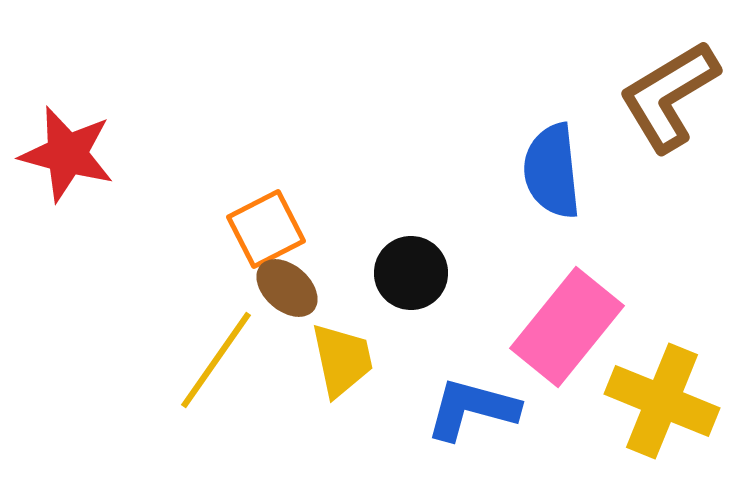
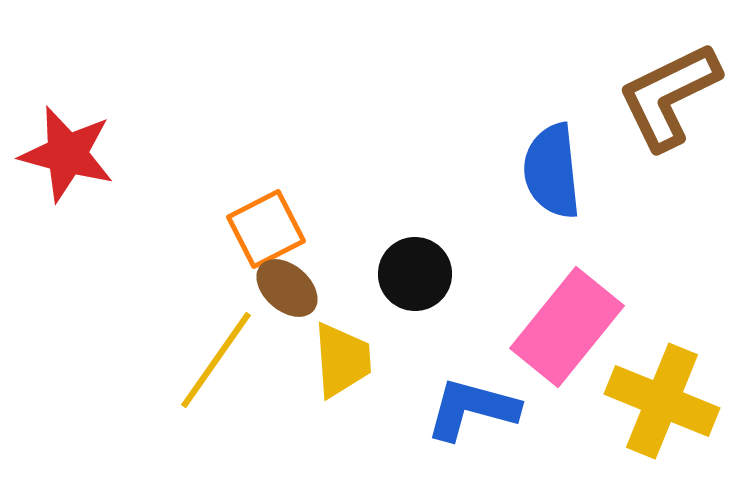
brown L-shape: rotated 5 degrees clockwise
black circle: moved 4 px right, 1 px down
yellow trapezoid: rotated 8 degrees clockwise
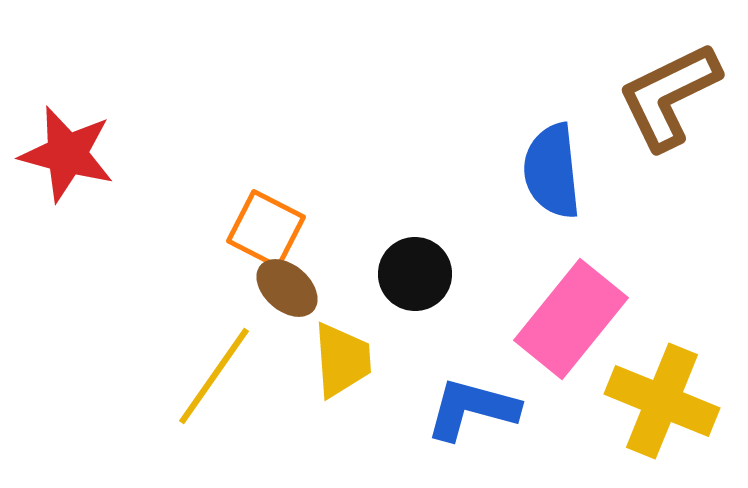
orange square: rotated 36 degrees counterclockwise
pink rectangle: moved 4 px right, 8 px up
yellow line: moved 2 px left, 16 px down
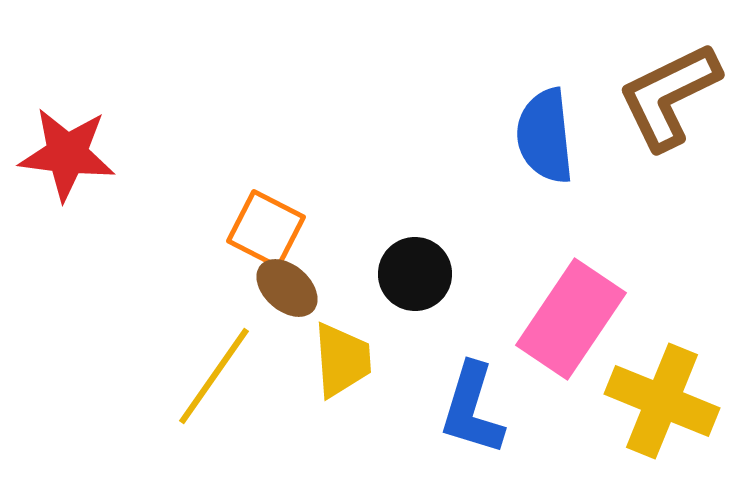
red star: rotated 8 degrees counterclockwise
blue semicircle: moved 7 px left, 35 px up
pink rectangle: rotated 5 degrees counterclockwise
blue L-shape: rotated 88 degrees counterclockwise
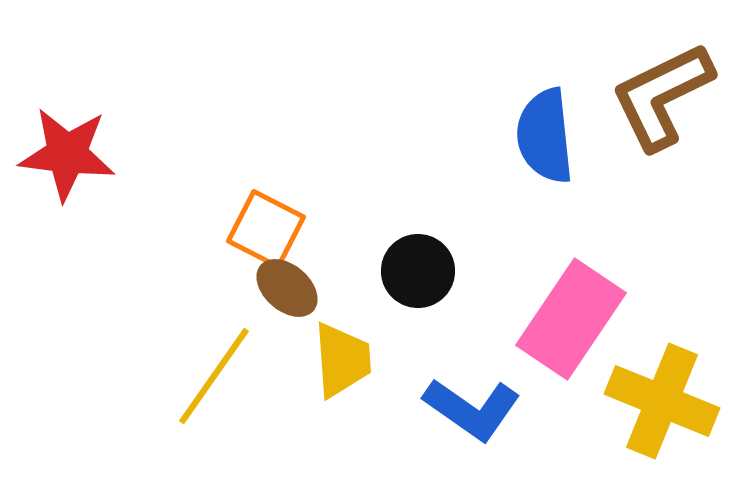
brown L-shape: moved 7 px left
black circle: moved 3 px right, 3 px up
blue L-shape: rotated 72 degrees counterclockwise
